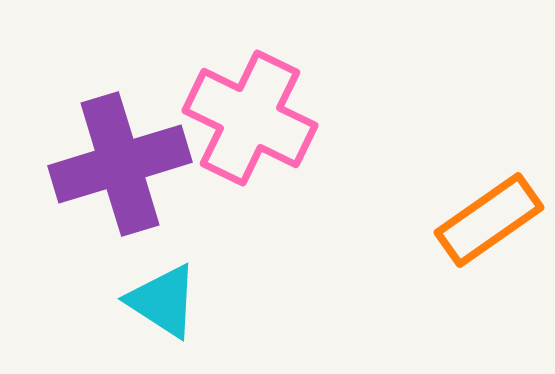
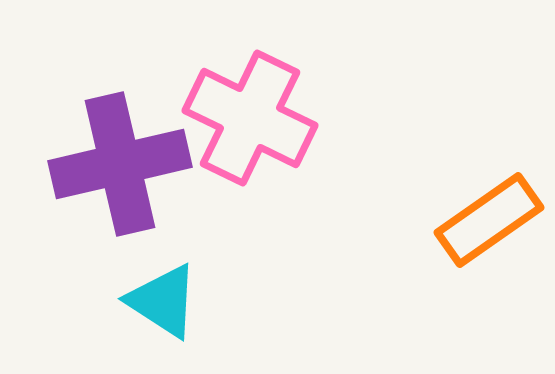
purple cross: rotated 4 degrees clockwise
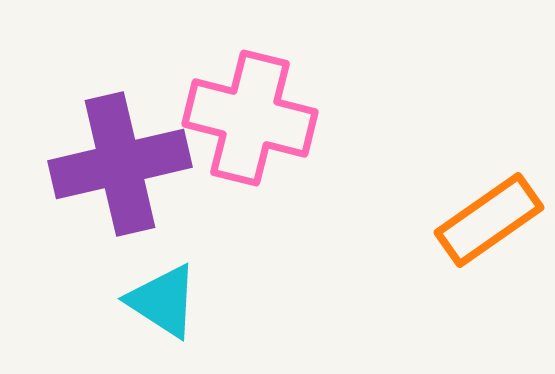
pink cross: rotated 12 degrees counterclockwise
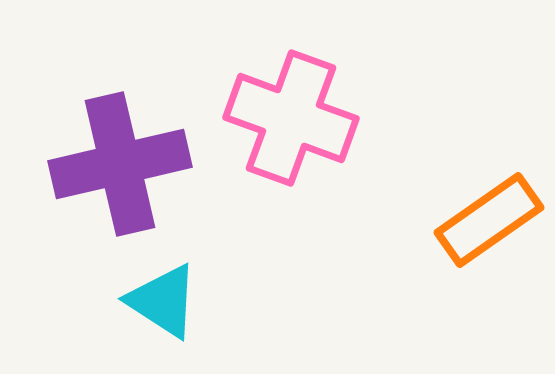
pink cross: moved 41 px right; rotated 6 degrees clockwise
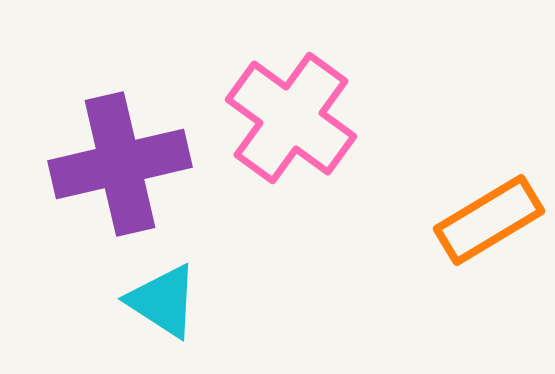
pink cross: rotated 16 degrees clockwise
orange rectangle: rotated 4 degrees clockwise
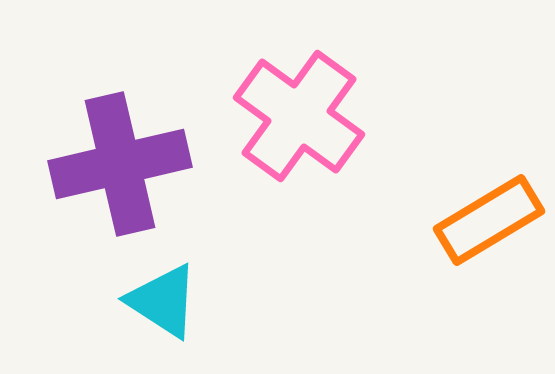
pink cross: moved 8 px right, 2 px up
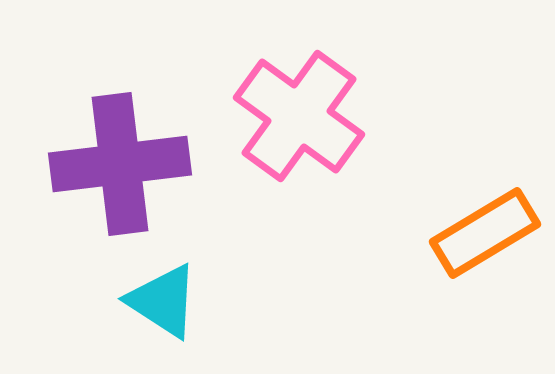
purple cross: rotated 6 degrees clockwise
orange rectangle: moved 4 px left, 13 px down
